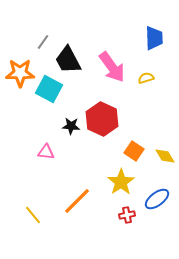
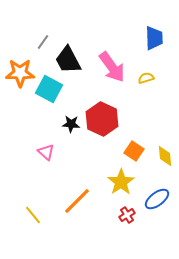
black star: moved 2 px up
pink triangle: rotated 36 degrees clockwise
yellow diamond: rotated 25 degrees clockwise
red cross: rotated 21 degrees counterclockwise
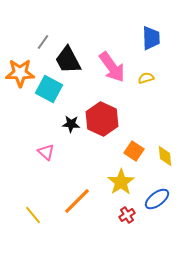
blue trapezoid: moved 3 px left
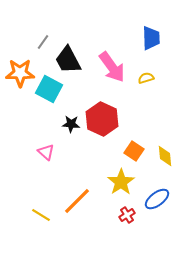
yellow line: moved 8 px right; rotated 18 degrees counterclockwise
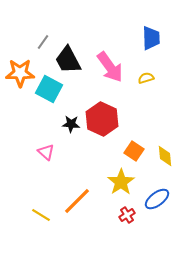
pink arrow: moved 2 px left
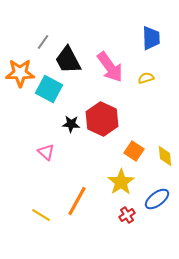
orange line: rotated 16 degrees counterclockwise
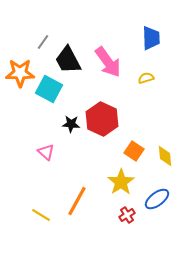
pink arrow: moved 2 px left, 5 px up
